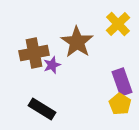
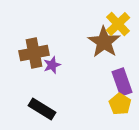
brown star: moved 27 px right
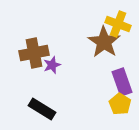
yellow cross: rotated 25 degrees counterclockwise
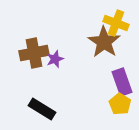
yellow cross: moved 2 px left, 1 px up
purple star: moved 3 px right, 6 px up
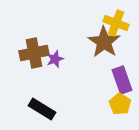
purple rectangle: moved 2 px up
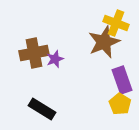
brown star: rotated 16 degrees clockwise
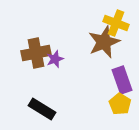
brown cross: moved 2 px right
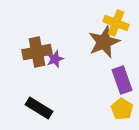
brown cross: moved 1 px right, 1 px up
yellow pentagon: moved 2 px right, 5 px down
black rectangle: moved 3 px left, 1 px up
